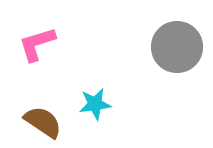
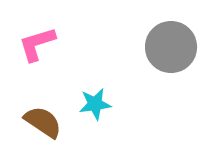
gray circle: moved 6 px left
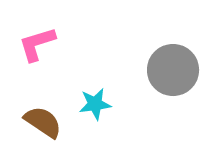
gray circle: moved 2 px right, 23 px down
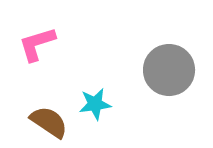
gray circle: moved 4 px left
brown semicircle: moved 6 px right
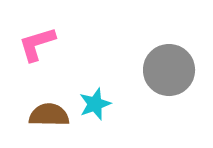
cyan star: rotated 12 degrees counterclockwise
brown semicircle: moved 7 px up; rotated 33 degrees counterclockwise
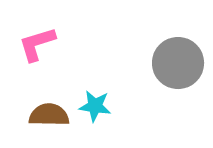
gray circle: moved 9 px right, 7 px up
cyan star: moved 2 px down; rotated 28 degrees clockwise
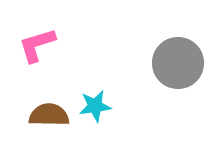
pink L-shape: moved 1 px down
cyan star: rotated 16 degrees counterclockwise
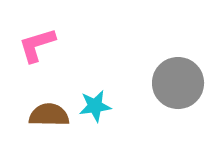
gray circle: moved 20 px down
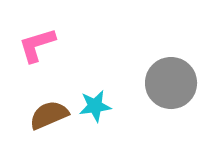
gray circle: moved 7 px left
brown semicircle: rotated 24 degrees counterclockwise
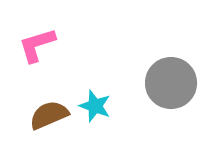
cyan star: rotated 28 degrees clockwise
